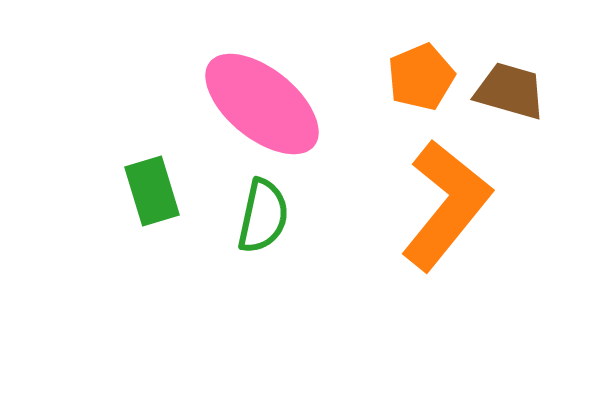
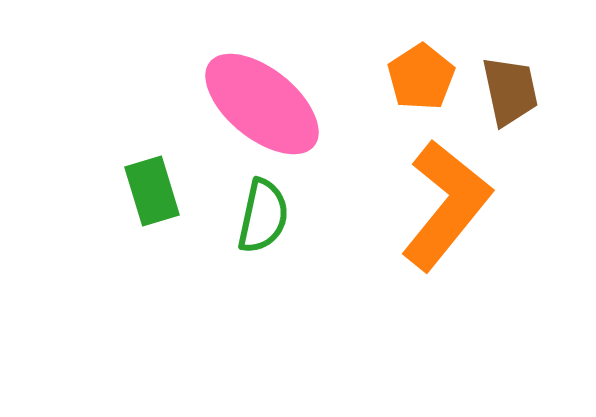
orange pentagon: rotated 10 degrees counterclockwise
brown trapezoid: rotated 62 degrees clockwise
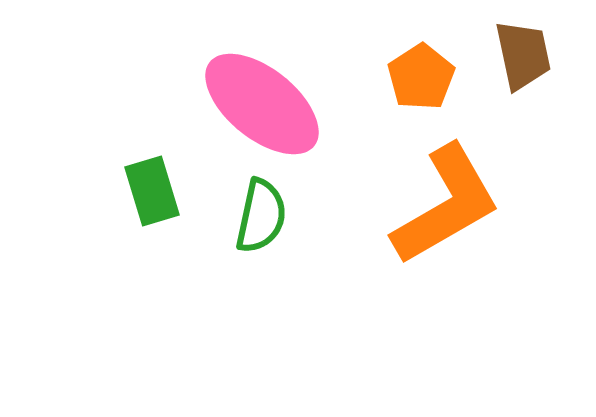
brown trapezoid: moved 13 px right, 36 px up
orange L-shape: rotated 21 degrees clockwise
green semicircle: moved 2 px left
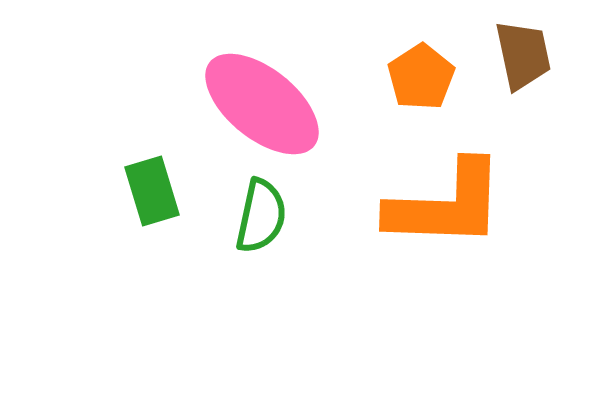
orange L-shape: rotated 32 degrees clockwise
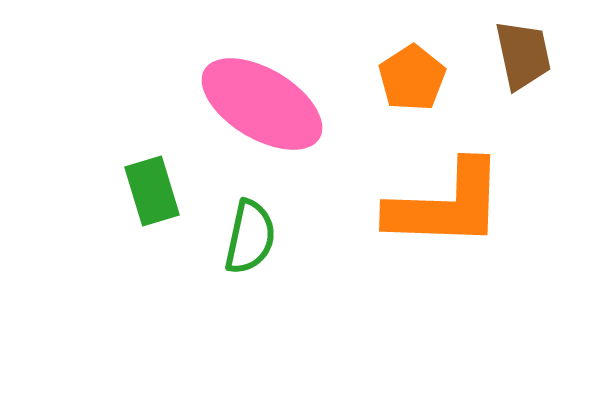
orange pentagon: moved 9 px left, 1 px down
pink ellipse: rotated 8 degrees counterclockwise
green semicircle: moved 11 px left, 21 px down
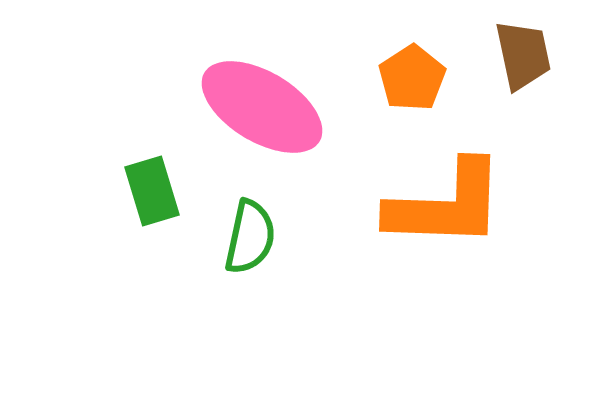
pink ellipse: moved 3 px down
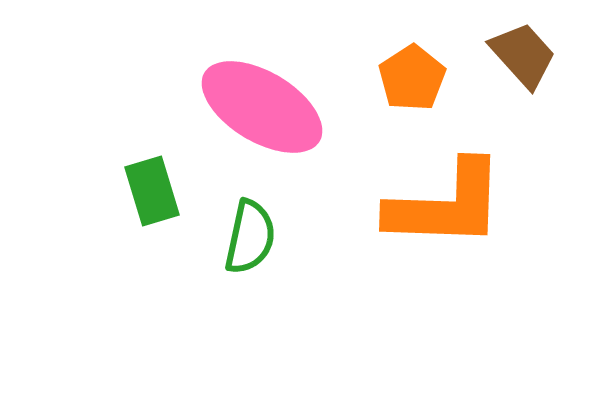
brown trapezoid: rotated 30 degrees counterclockwise
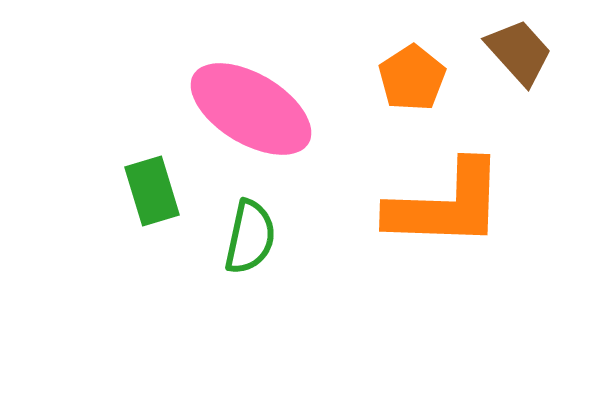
brown trapezoid: moved 4 px left, 3 px up
pink ellipse: moved 11 px left, 2 px down
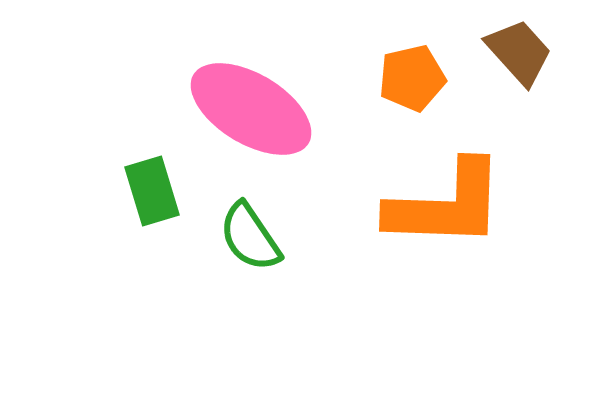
orange pentagon: rotated 20 degrees clockwise
green semicircle: rotated 134 degrees clockwise
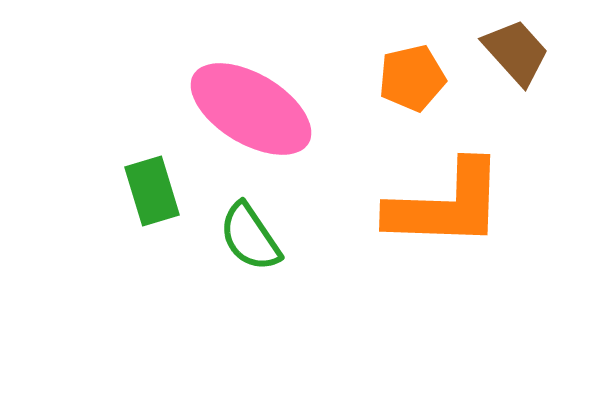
brown trapezoid: moved 3 px left
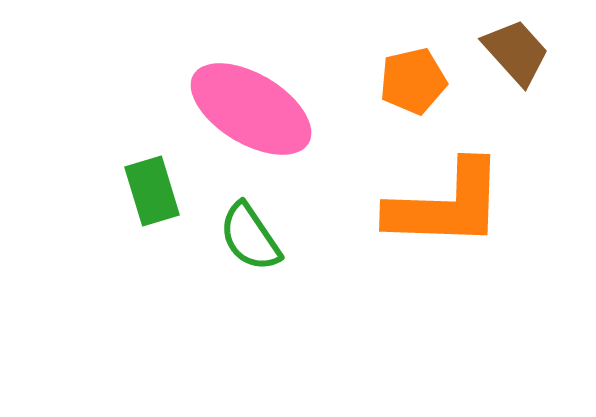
orange pentagon: moved 1 px right, 3 px down
